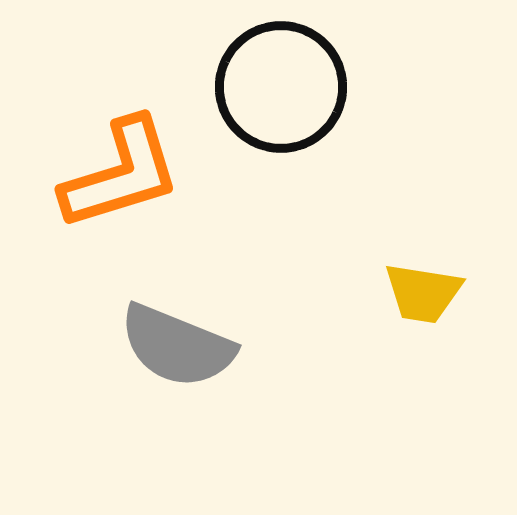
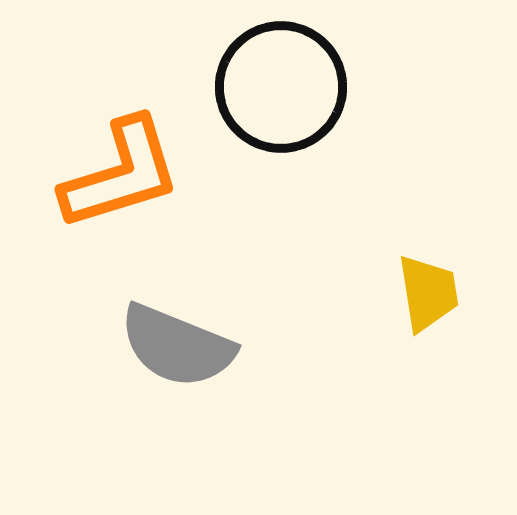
yellow trapezoid: moved 5 px right; rotated 108 degrees counterclockwise
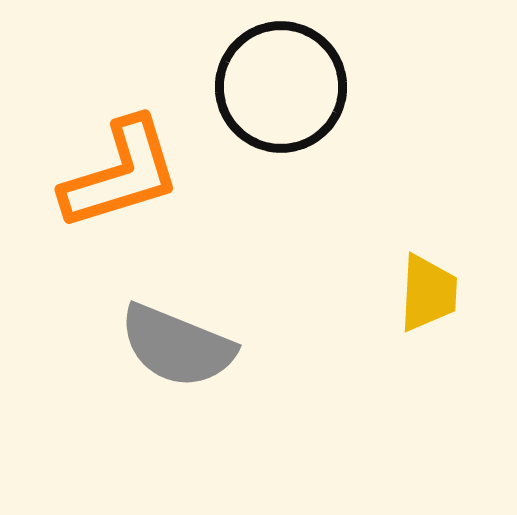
yellow trapezoid: rotated 12 degrees clockwise
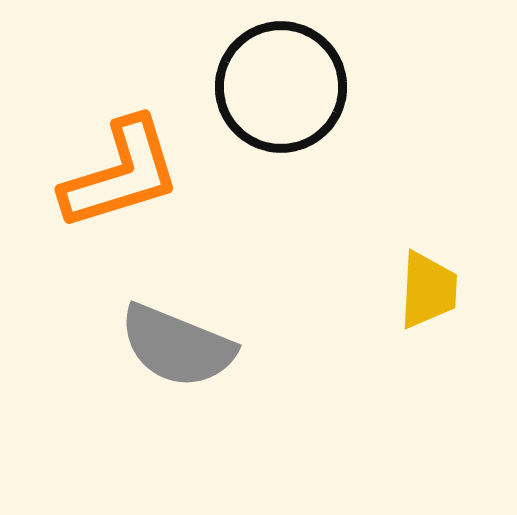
yellow trapezoid: moved 3 px up
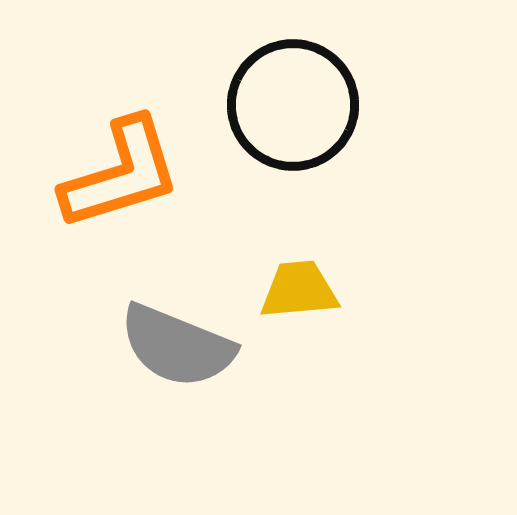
black circle: moved 12 px right, 18 px down
yellow trapezoid: moved 129 px left; rotated 98 degrees counterclockwise
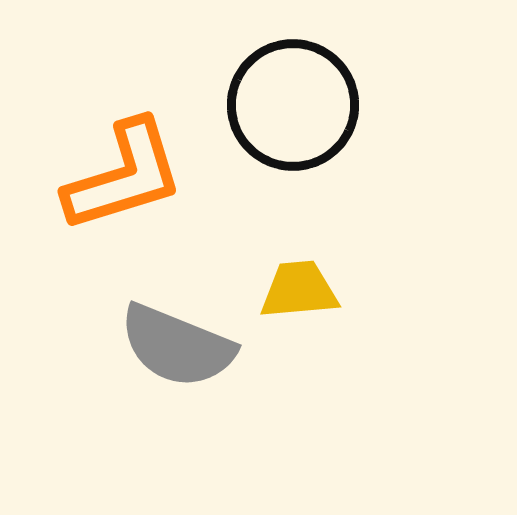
orange L-shape: moved 3 px right, 2 px down
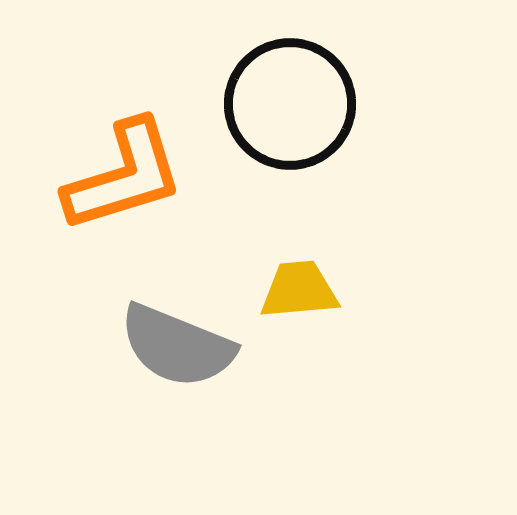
black circle: moved 3 px left, 1 px up
